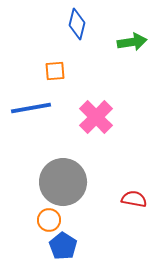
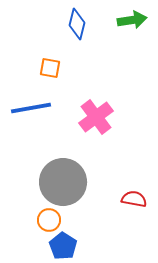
green arrow: moved 22 px up
orange square: moved 5 px left, 3 px up; rotated 15 degrees clockwise
pink cross: rotated 8 degrees clockwise
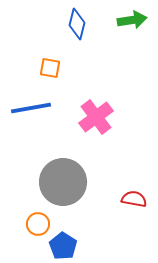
orange circle: moved 11 px left, 4 px down
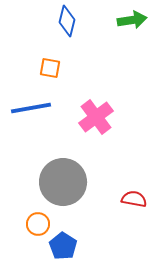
blue diamond: moved 10 px left, 3 px up
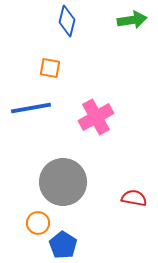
pink cross: rotated 8 degrees clockwise
red semicircle: moved 1 px up
orange circle: moved 1 px up
blue pentagon: moved 1 px up
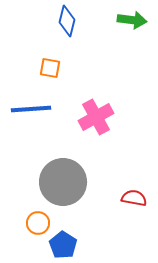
green arrow: rotated 16 degrees clockwise
blue line: moved 1 px down; rotated 6 degrees clockwise
